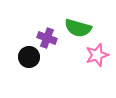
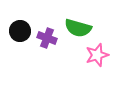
black circle: moved 9 px left, 26 px up
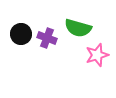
black circle: moved 1 px right, 3 px down
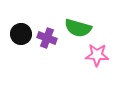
pink star: rotated 20 degrees clockwise
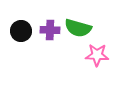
black circle: moved 3 px up
purple cross: moved 3 px right, 8 px up; rotated 18 degrees counterclockwise
